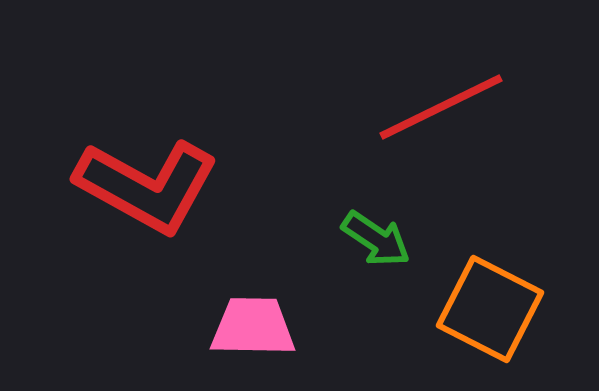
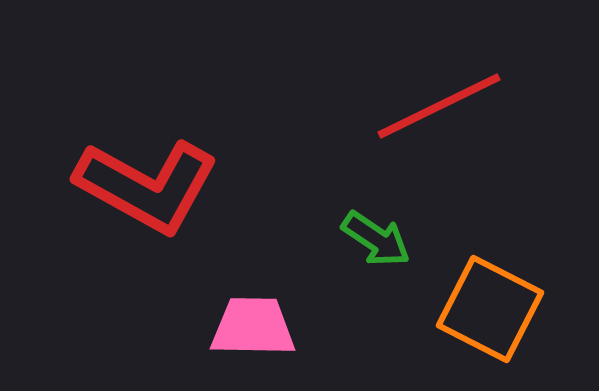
red line: moved 2 px left, 1 px up
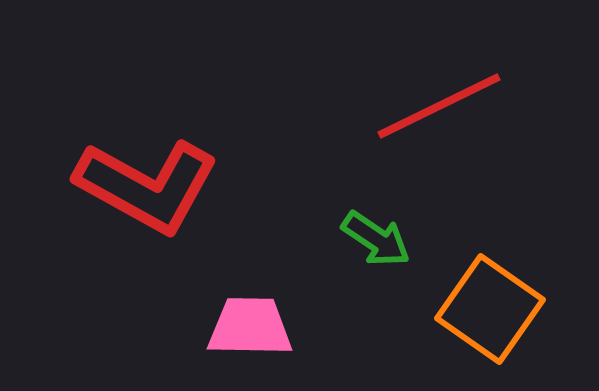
orange square: rotated 8 degrees clockwise
pink trapezoid: moved 3 px left
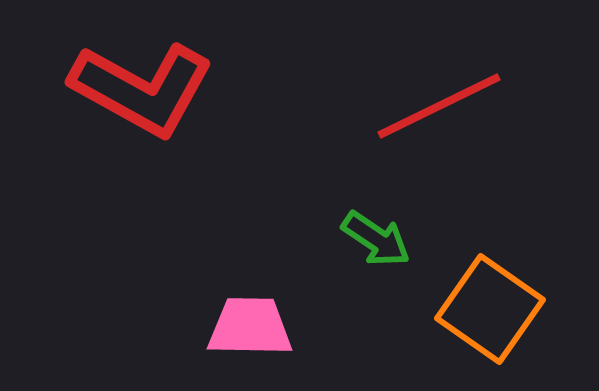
red L-shape: moved 5 px left, 97 px up
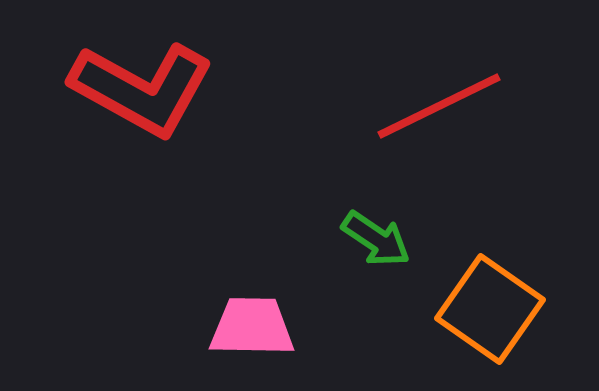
pink trapezoid: moved 2 px right
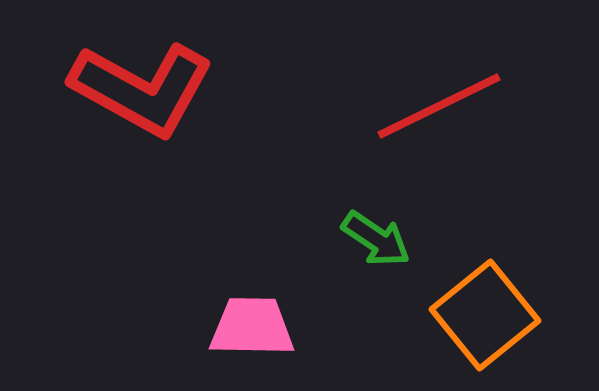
orange square: moved 5 px left, 6 px down; rotated 16 degrees clockwise
